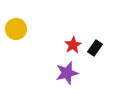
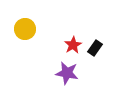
yellow circle: moved 9 px right
purple star: rotated 25 degrees clockwise
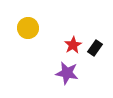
yellow circle: moved 3 px right, 1 px up
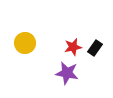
yellow circle: moved 3 px left, 15 px down
red star: moved 2 px down; rotated 18 degrees clockwise
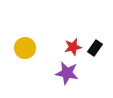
yellow circle: moved 5 px down
